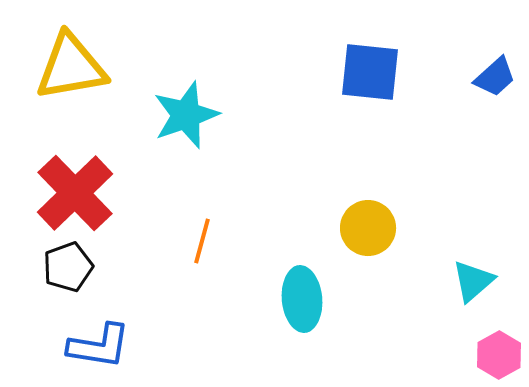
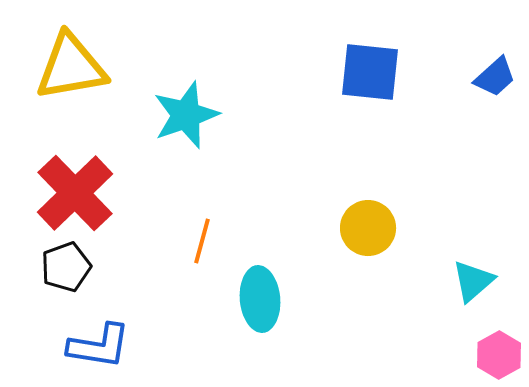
black pentagon: moved 2 px left
cyan ellipse: moved 42 px left
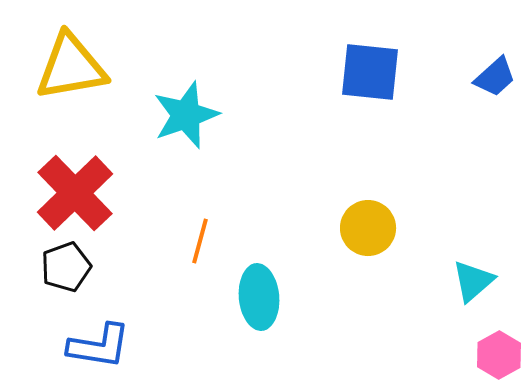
orange line: moved 2 px left
cyan ellipse: moved 1 px left, 2 px up
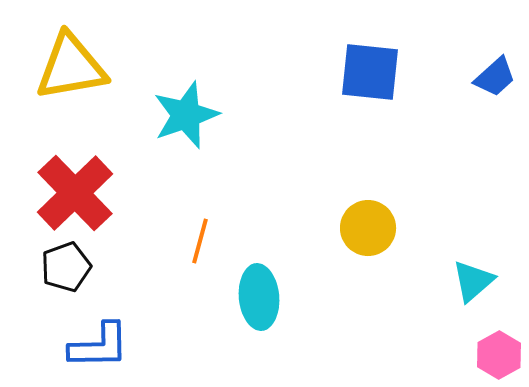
blue L-shape: rotated 10 degrees counterclockwise
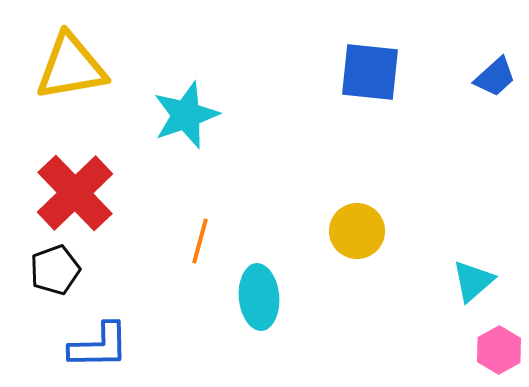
yellow circle: moved 11 px left, 3 px down
black pentagon: moved 11 px left, 3 px down
pink hexagon: moved 5 px up
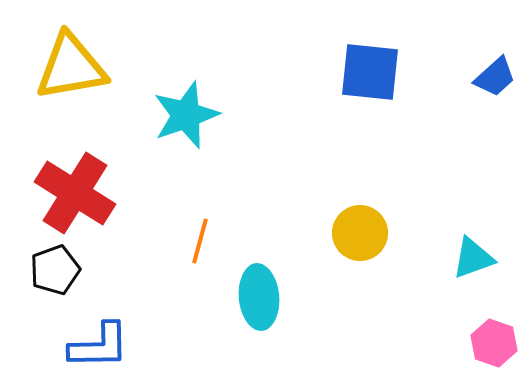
red cross: rotated 14 degrees counterclockwise
yellow circle: moved 3 px right, 2 px down
cyan triangle: moved 23 px up; rotated 21 degrees clockwise
pink hexagon: moved 5 px left, 7 px up; rotated 12 degrees counterclockwise
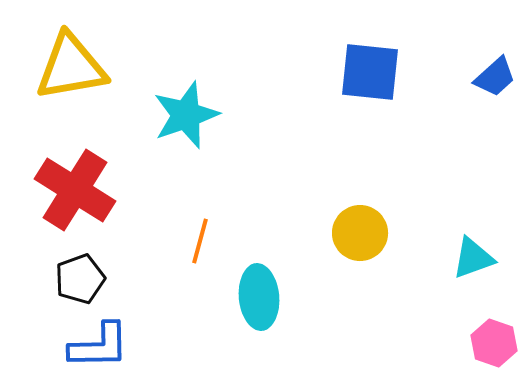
red cross: moved 3 px up
black pentagon: moved 25 px right, 9 px down
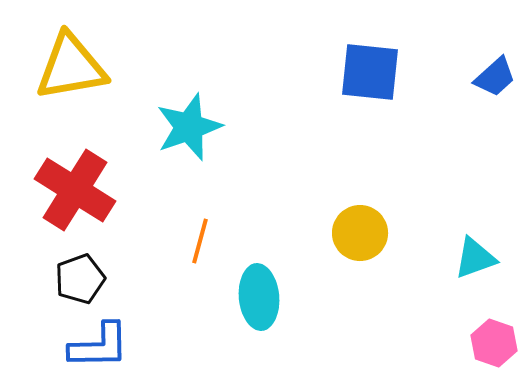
cyan star: moved 3 px right, 12 px down
cyan triangle: moved 2 px right
